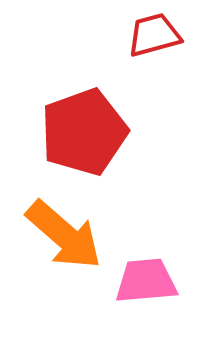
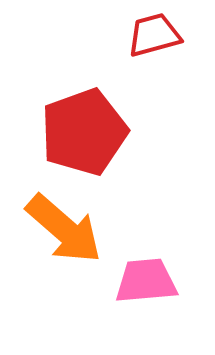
orange arrow: moved 6 px up
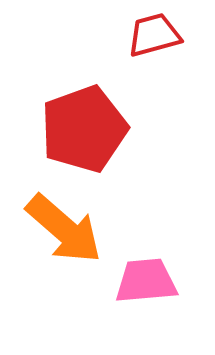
red pentagon: moved 3 px up
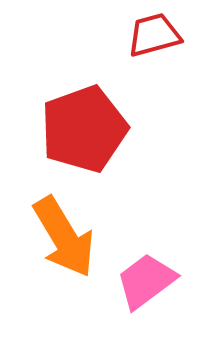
orange arrow: moved 8 px down; rotated 18 degrees clockwise
pink trapezoid: rotated 32 degrees counterclockwise
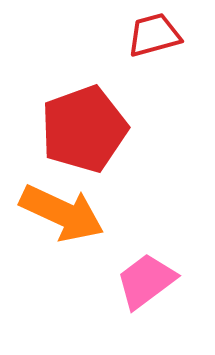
orange arrow: moved 2 px left, 24 px up; rotated 34 degrees counterclockwise
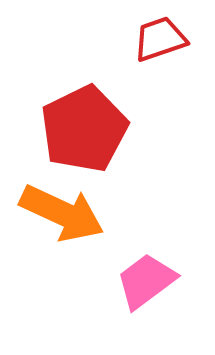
red trapezoid: moved 6 px right, 4 px down; rotated 4 degrees counterclockwise
red pentagon: rotated 6 degrees counterclockwise
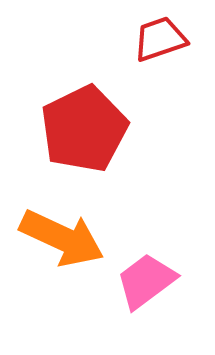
orange arrow: moved 25 px down
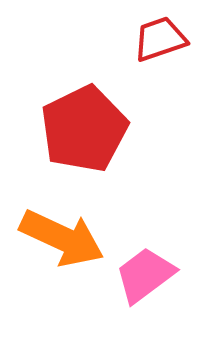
pink trapezoid: moved 1 px left, 6 px up
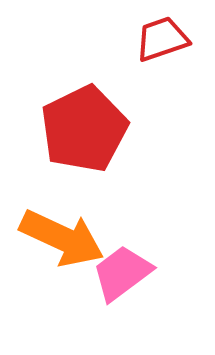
red trapezoid: moved 2 px right
pink trapezoid: moved 23 px left, 2 px up
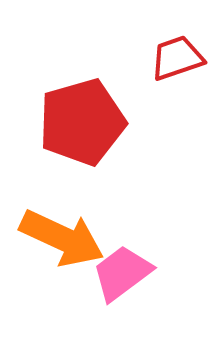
red trapezoid: moved 15 px right, 19 px down
red pentagon: moved 2 px left, 7 px up; rotated 10 degrees clockwise
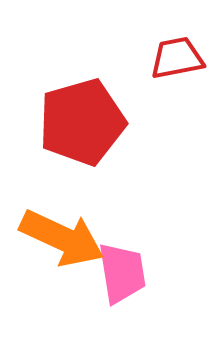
red trapezoid: rotated 8 degrees clockwise
pink trapezoid: rotated 118 degrees clockwise
